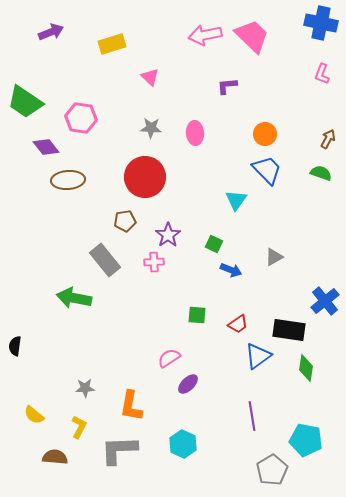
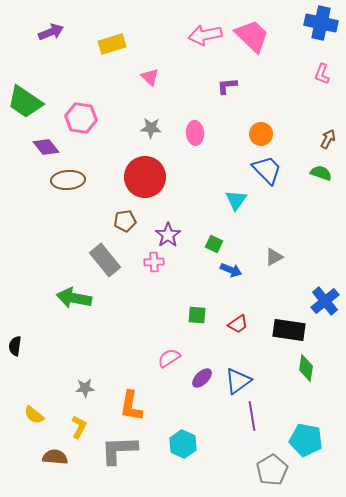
orange circle at (265, 134): moved 4 px left
blue triangle at (258, 356): moved 20 px left, 25 px down
purple ellipse at (188, 384): moved 14 px right, 6 px up
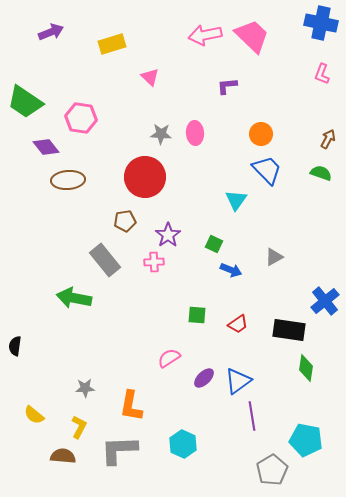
gray star at (151, 128): moved 10 px right, 6 px down
purple ellipse at (202, 378): moved 2 px right
brown semicircle at (55, 457): moved 8 px right, 1 px up
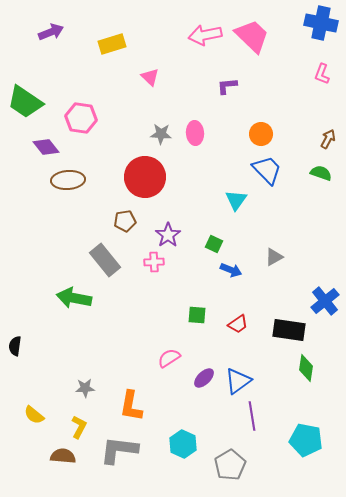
gray L-shape at (119, 450): rotated 9 degrees clockwise
gray pentagon at (272, 470): moved 42 px left, 5 px up
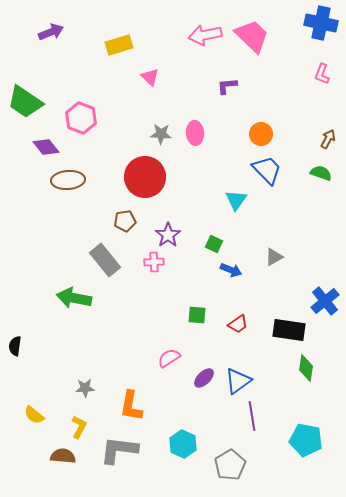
yellow rectangle at (112, 44): moved 7 px right, 1 px down
pink hexagon at (81, 118): rotated 12 degrees clockwise
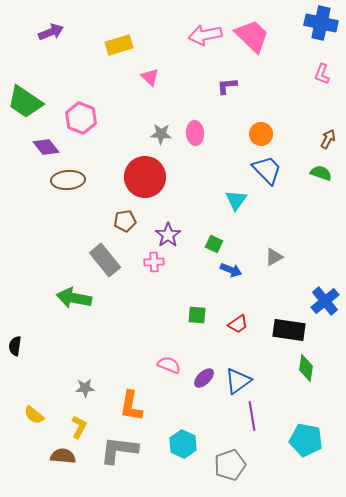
pink semicircle at (169, 358): moved 7 px down; rotated 55 degrees clockwise
gray pentagon at (230, 465): rotated 12 degrees clockwise
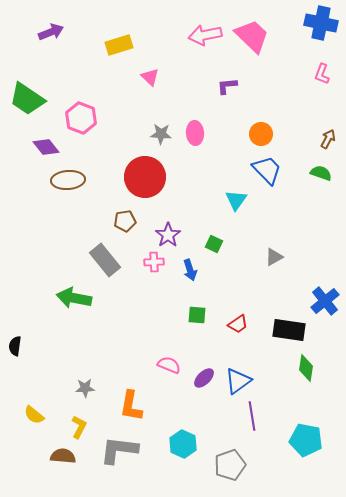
green trapezoid at (25, 102): moved 2 px right, 3 px up
blue arrow at (231, 270): moved 41 px left; rotated 50 degrees clockwise
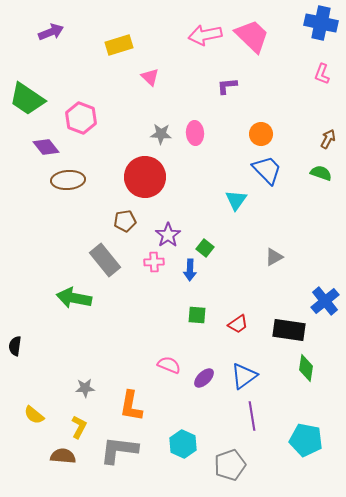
green square at (214, 244): moved 9 px left, 4 px down; rotated 12 degrees clockwise
blue arrow at (190, 270): rotated 20 degrees clockwise
blue triangle at (238, 381): moved 6 px right, 5 px up
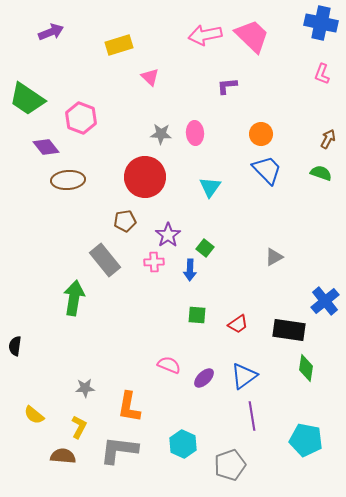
cyan triangle at (236, 200): moved 26 px left, 13 px up
green arrow at (74, 298): rotated 88 degrees clockwise
orange L-shape at (131, 406): moved 2 px left, 1 px down
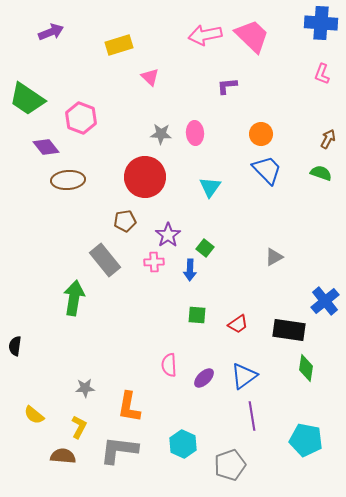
blue cross at (321, 23): rotated 8 degrees counterclockwise
pink semicircle at (169, 365): rotated 115 degrees counterclockwise
